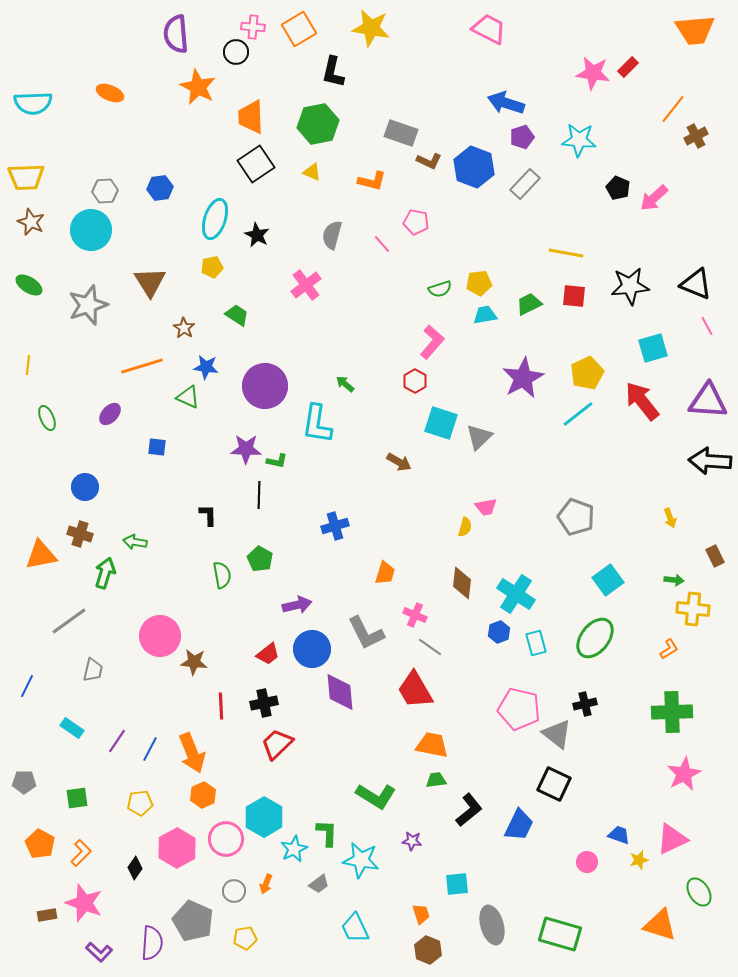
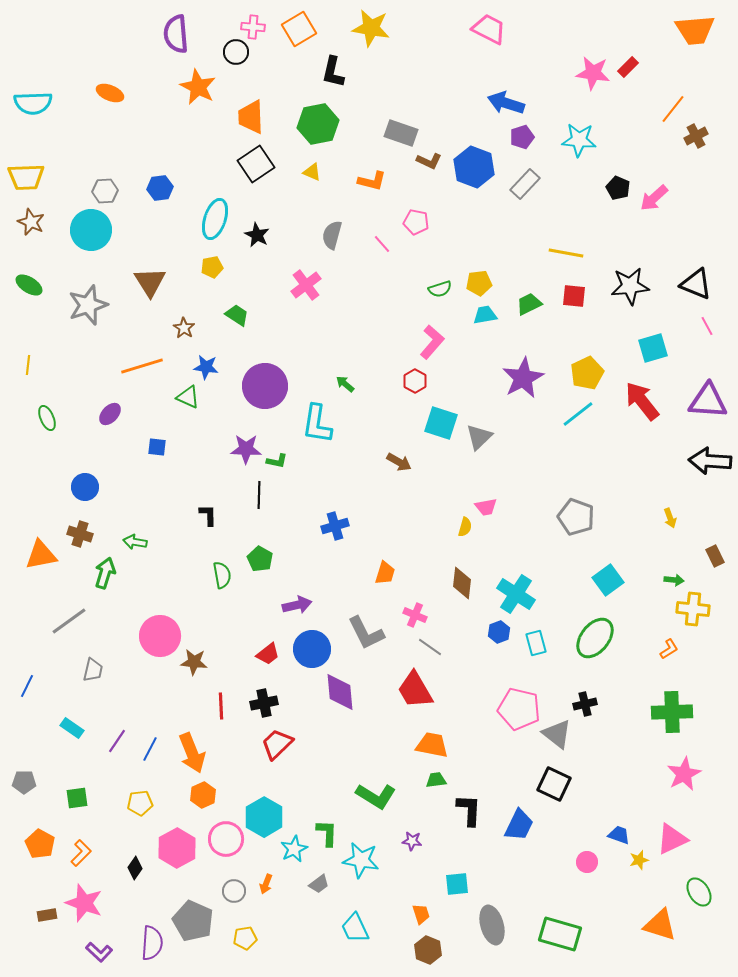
black L-shape at (469, 810): rotated 48 degrees counterclockwise
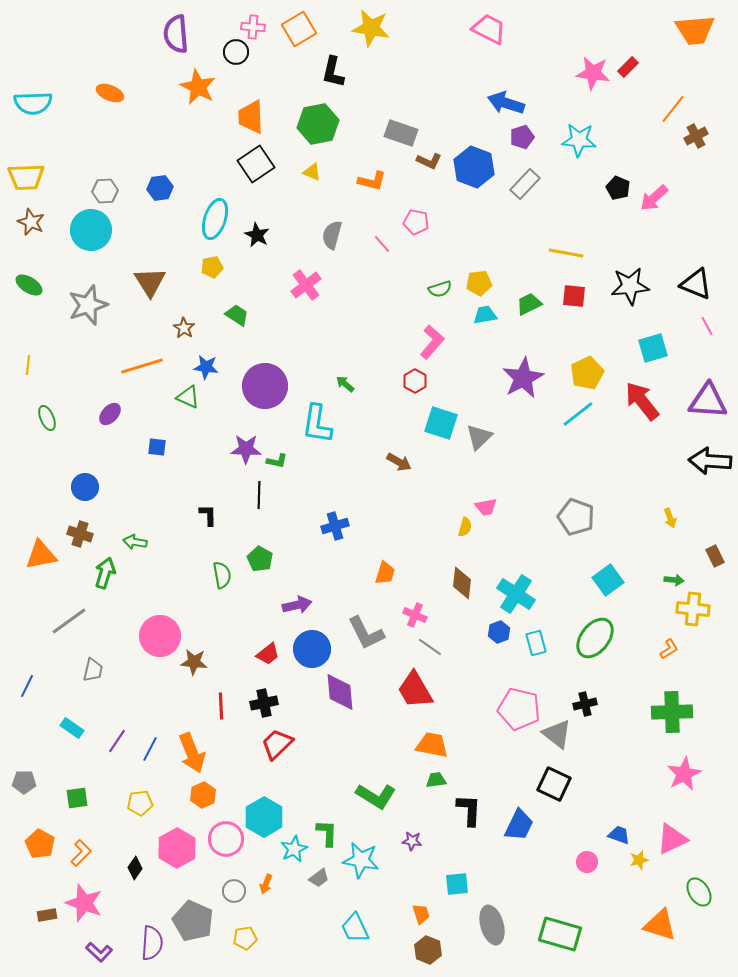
gray trapezoid at (319, 884): moved 6 px up
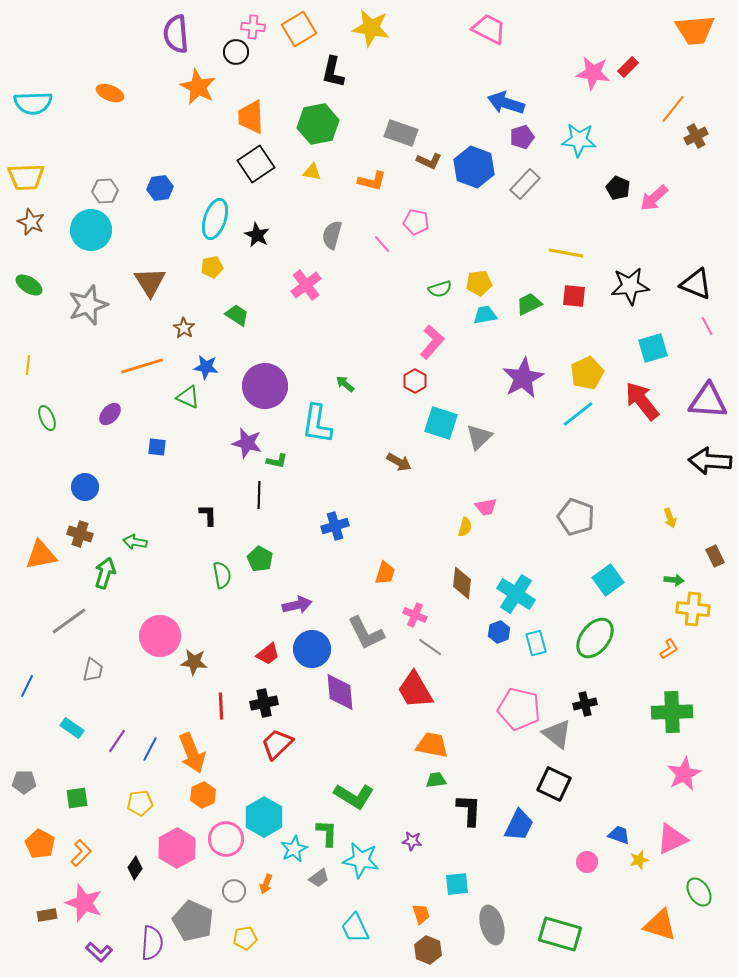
yellow triangle at (312, 172): rotated 12 degrees counterclockwise
purple star at (246, 449): moved 1 px right, 6 px up; rotated 12 degrees clockwise
green L-shape at (376, 796): moved 22 px left
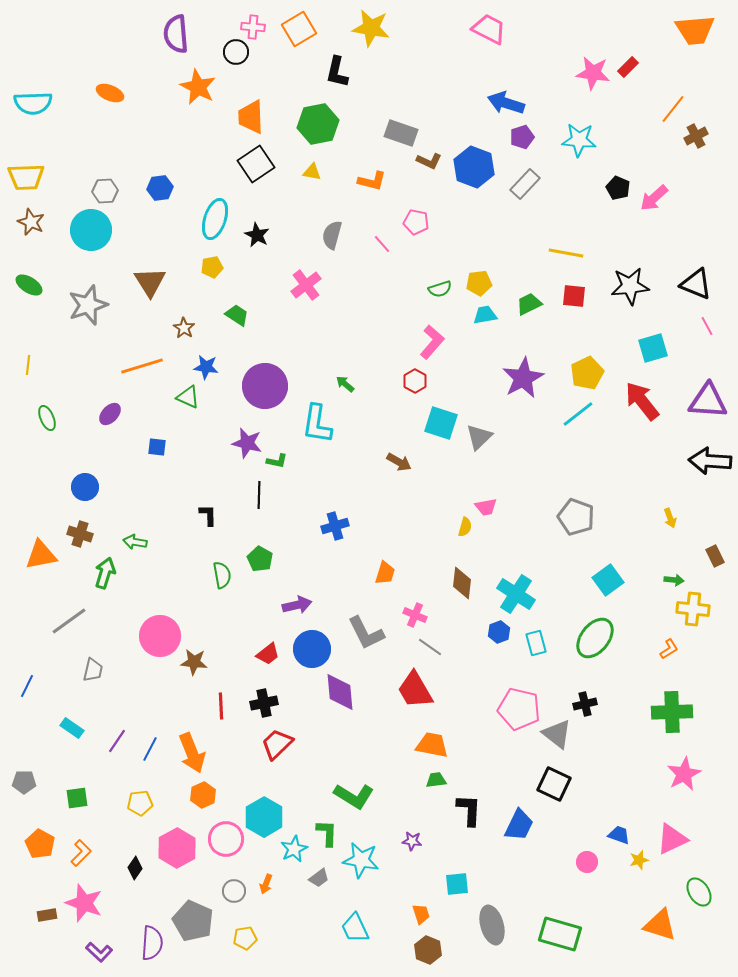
black L-shape at (333, 72): moved 4 px right
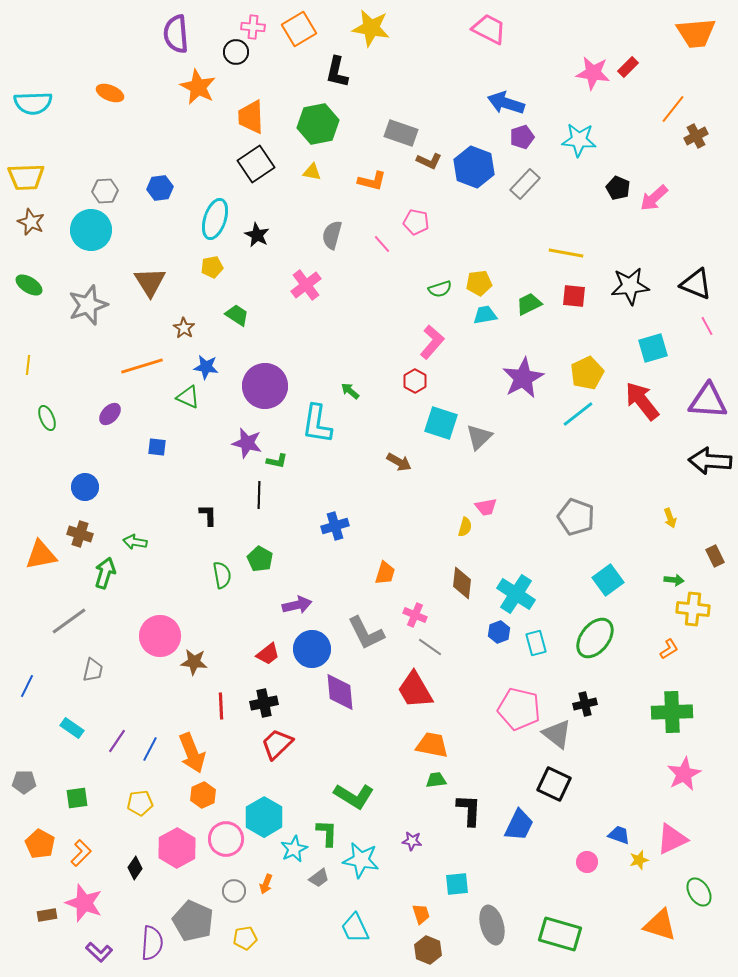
orange trapezoid at (695, 30): moved 1 px right, 3 px down
green arrow at (345, 384): moved 5 px right, 7 px down
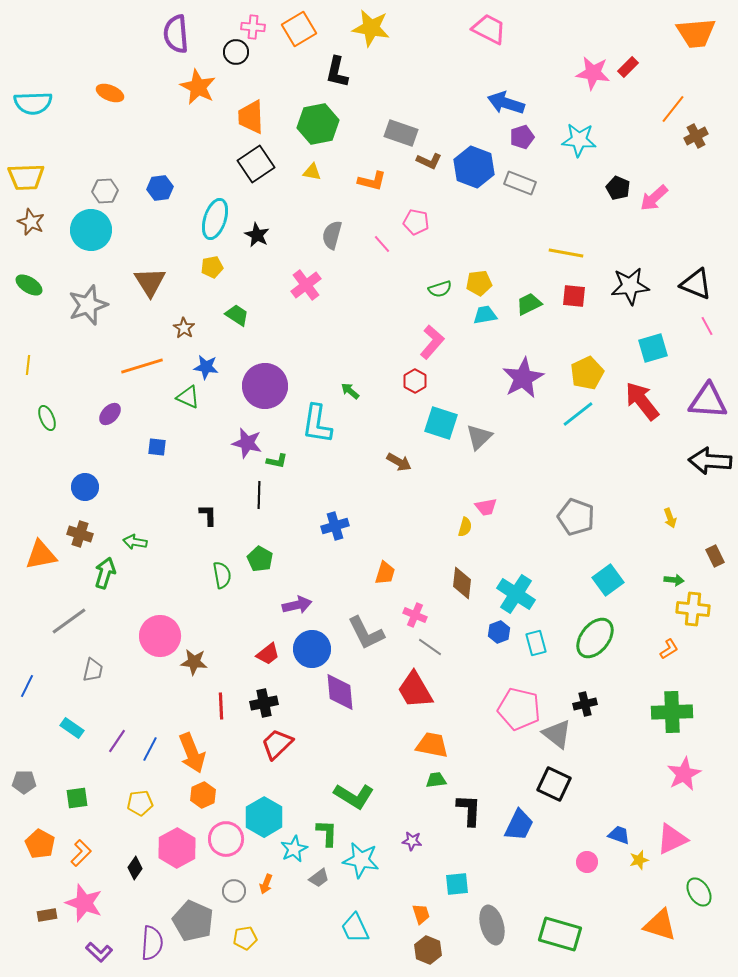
gray rectangle at (525, 184): moved 5 px left, 1 px up; rotated 68 degrees clockwise
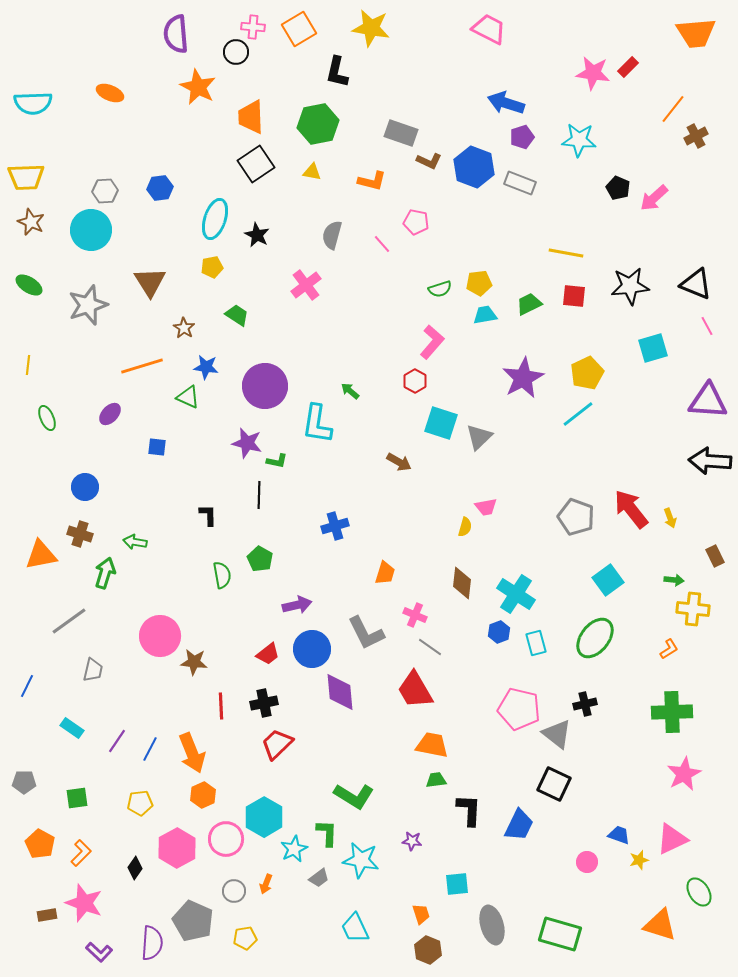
red arrow at (642, 401): moved 11 px left, 108 px down
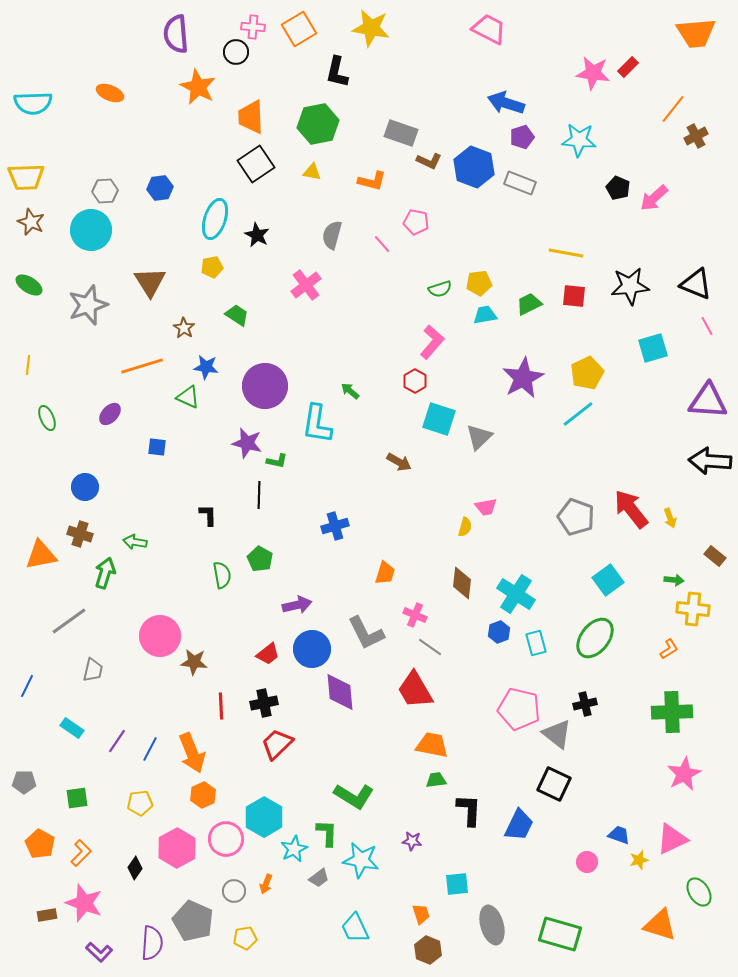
cyan square at (441, 423): moved 2 px left, 4 px up
brown rectangle at (715, 556): rotated 25 degrees counterclockwise
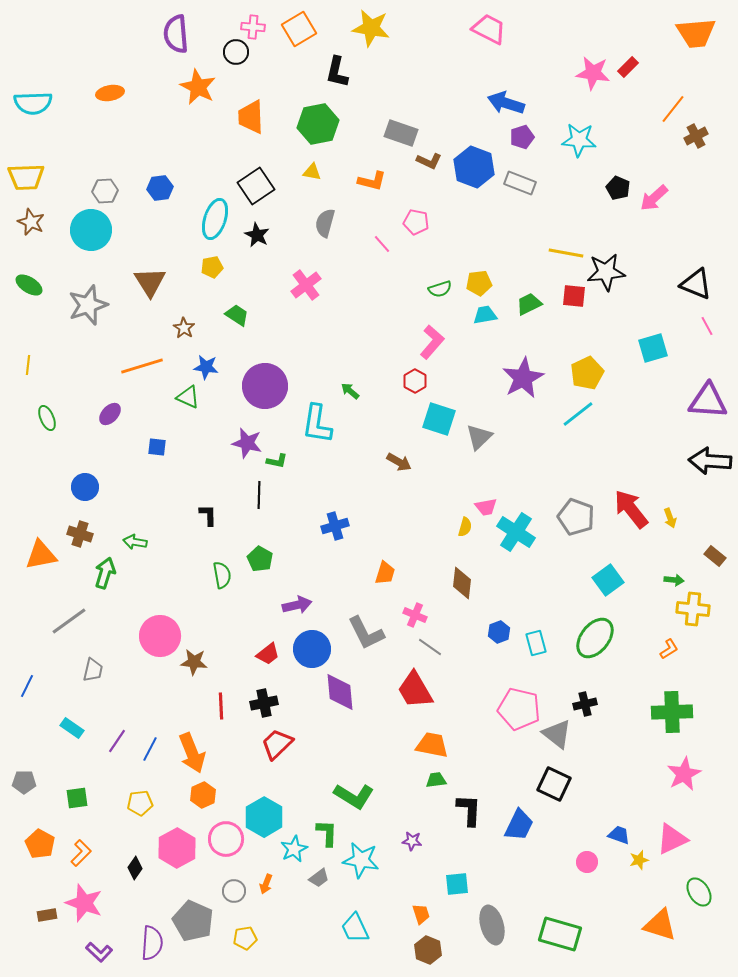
orange ellipse at (110, 93): rotated 32 degrees counterclockwise
black square at (256, 164): moved 22 px down
gray semicircle at (332, 235): moved 7 px left, 12 px up
black star at (630, 286): moved 24 px left, 14 px up
cyan cross at (516, 594): moved 62 px up
